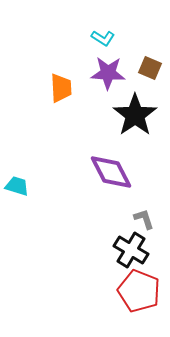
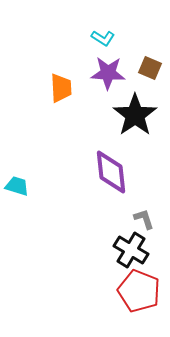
purple diamond: rotated 21 degrees clockwise
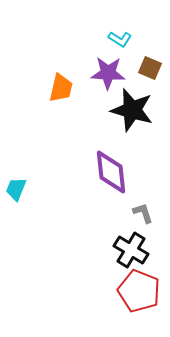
cyan L-shape: moved 17 px right, 1 px down
orange trapezoid: rotated 16 degrees clockwise
black star: moved 3 px left, 5 px up; rotated 21 degrees counterclockwise
cyan trapezoid: moved 1 px left, 3 px down; rotated 85 degrees counterclockwise
gray L-shape: moved 1 px left, 6 px up
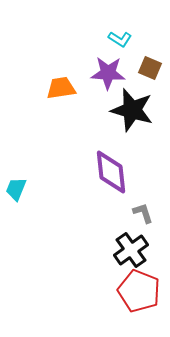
orange trapezoid: rotated 112 degrees counterclockwise
black cross: rotated 24 degrees clockwise
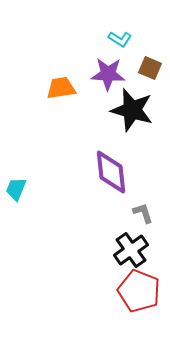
purple star: moved 1 px down
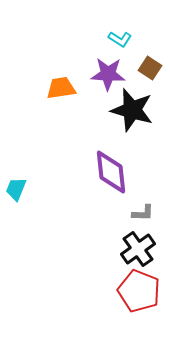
brown square: rotated 10 degrees clockwise
gray L-shape: rotated 110 degrees clockwise
black cross: moved 7 px right, 1 px up
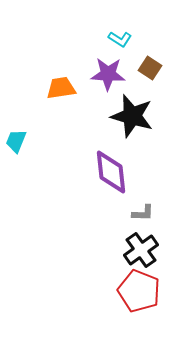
black star: moved 6 px down
cyan trapezoid: moved 48 px up
black cross: moved 3 px right, 1 px down
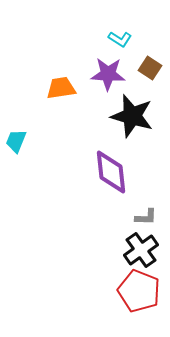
gray L-shape: moved 3 px right, 4 px down
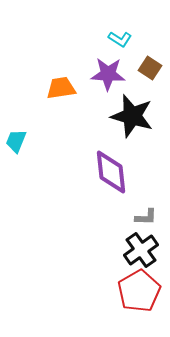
red pentagon: rotated 21 degrees clockwise
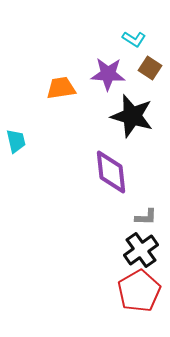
cyan L-shape: moved 14 px right
cyan trapezoid: rotated 145 degrees clockwise
